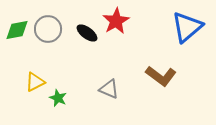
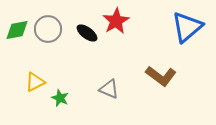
green star: moved 2 px right
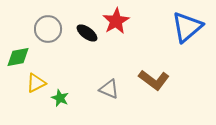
green diamond: moved 1 px right, 27 px down
brown L-shape: moved 7 px left, 4 px down
yellow triangle: moved 1 px right, 1 px down
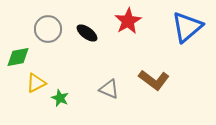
red star: moved 12 px right
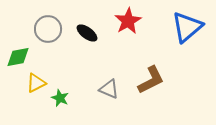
brown L-shape: moved 3 px left; rotated 64 degrees counterclockwise
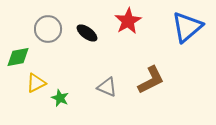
gray triangle: moved 2 px left, 2 px up
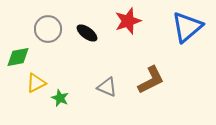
red star: rotated 12 degrees clockwise
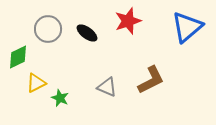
green diamond: rotated 15 degrees counterclockwise
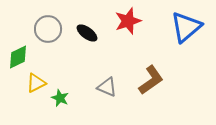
blue triangle: moved 1 px left
brown L-shape: rotated 8 degrees counterclockwise
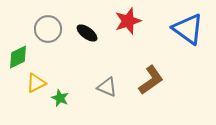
blue triangle: moved 2 px right, 2 px down; rotated 44 degrees counterclockwise
